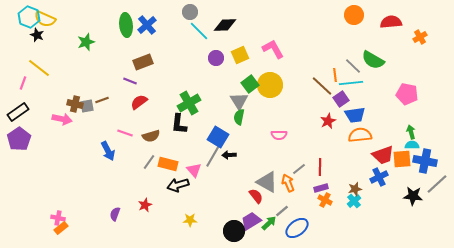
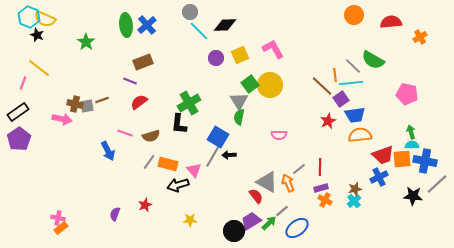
green star at (86, 42): rotated 18 degrees counterclockwise
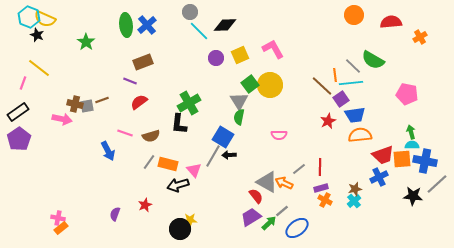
blue square at (218, 137): moved 5 px right
orange arrow at (288, 183): moved 4 px left; rotated 42 degrees counterclockwise
purple trapezoid at (251, 221): moved 4 px up
black circle at (234, 231): moved 54 px left, 2 px up
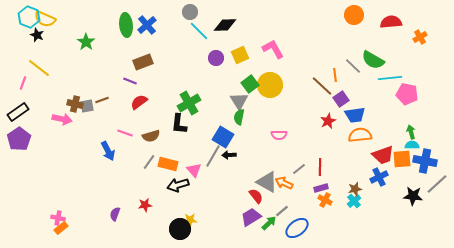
cyan line at (351, 83): moved 39 px right, 5 px up
red star at (145, 205): rotated 16 degrees clockwise
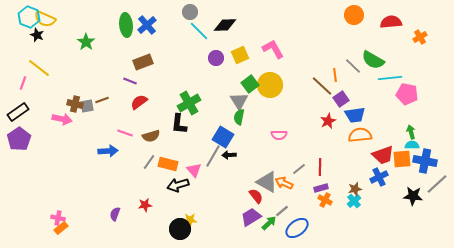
blue arrow at (108, 151): rotated 66 degrees counterclockwise
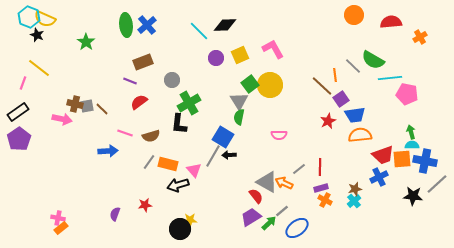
gray circle at (190, 12): moved 18 px left, 68 px down
brown line at (102, 100): moved 9 px down; rotated 64 degrees clockwise
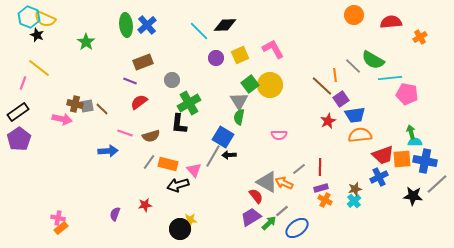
cyan semicircle at (412, 145): moved 3 px right, 3 px up
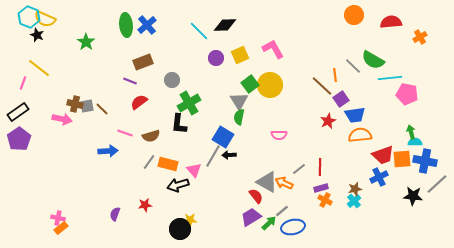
blue ellipse at (297, 228): moved 4 px left, 1 px up; rotated 25 degrees clockwise
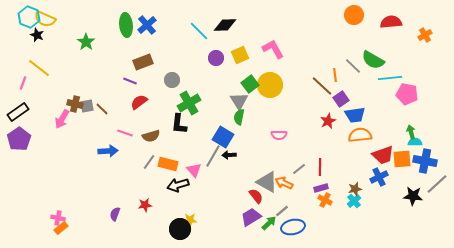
orange cross at (420, 37): moved 5 px right, 2 px up
pink arrow at (62, 119): rotated 108 degrees clockwise
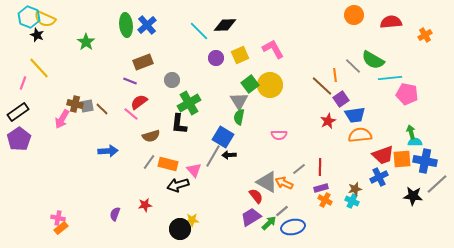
yellow line at (39, 68): rotated 10 degrees clockwise
pink line at (125, 133): moved 6 px right, 19 px up; rotated 21 degrees clockwise
cyan cross at (354, 201): moved 2 px left; rotated 24 degrees counterclockwise
yellow star at (190, 220): moved 2 px right
